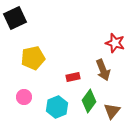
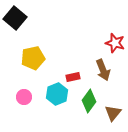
black square: rotated 25 degrees counterclockwise
cyan hexagon: moved 13 px up
brown triangle: moved 1 px right, 2 px down
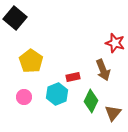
yellow pentagon: moved 2 px left, 3 px down; rotated 25 degrees counterclockwise
green diamond: moved 2 px right; rotated 10 degrees counterclockwise
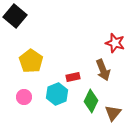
black square: moved 2 px up
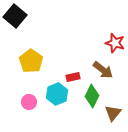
brown arrow: rotated 30 degrees counterclockwise
pink circle: moved 5 px right, 5 px down
green diamond: moved 1 px right, 5 px up
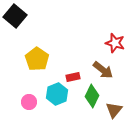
yellow pentagon: moved 6 px right, 2 px up
brown triangle: moved 1 px right, 3 px up
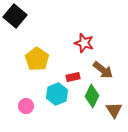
red star: moved 31 px left
pink circle: moved 3 px left, 4 px down
brown triangle: rotated 12 degrees counterclockwise
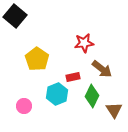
red star: rotated 24 degrees counterclockwise
brown arrow: moved 1 px left, 1 px up
pink circle: moved 2 px left
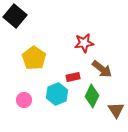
yellow pentagon: moved 3 px left, 1 px up
pink circle: moved 6 px up
brown triangle: moved 2 px right
